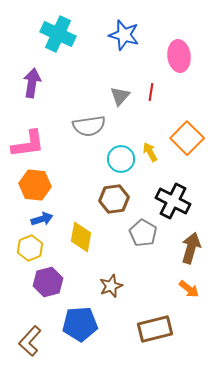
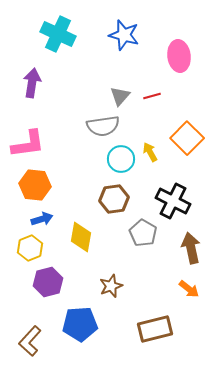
red line: moved 1 px right, 4 px down; rotated 66 degrees clockwise
gray semicircle: moved 14 px right
brown arrow: rotated 28 degrees counterclockwise
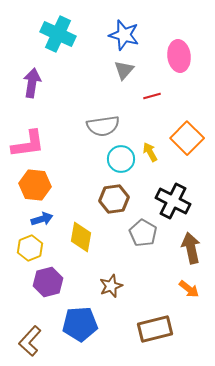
gray triangle: moved 4 px right, 26 px up
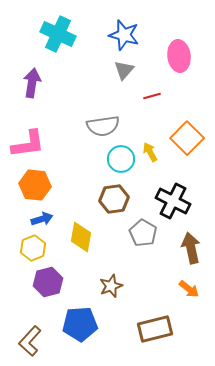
yellow hexagon: moved 3 px right
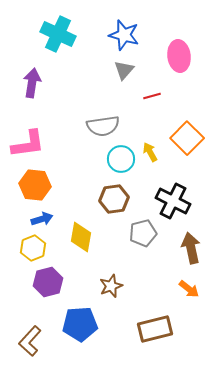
gray pentagon: rotated 28 degrees clockwise
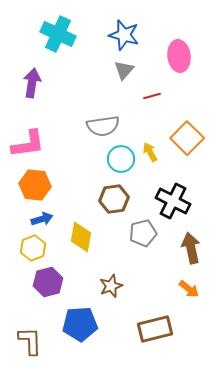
brown L-shape: rotated 136 degrees clockwise
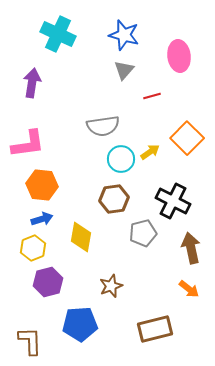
yellow arrow: rotated 84 degrees clockwise
orange hexagon: moved 7 px right
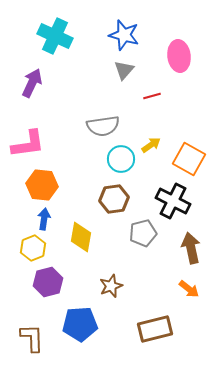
cyan cross: moved 3 px left, 2 px down
purple arrow: rotated 16 degrees clockwise
orange square: moved 2 px right, 21 px down; rotated 16 degrees counterclockwise
yellow arrow: moved 1 px right, 7 px up
blue arrow: moved 2 px right; rotated 65 degrees counterclockwise
brown L-shape: moved 2 px right, 3 px up
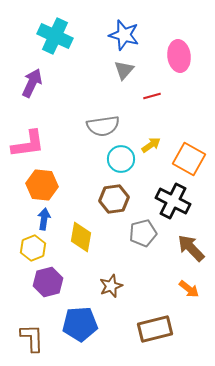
brown arrow: rotated 32 degrees counterclockwise
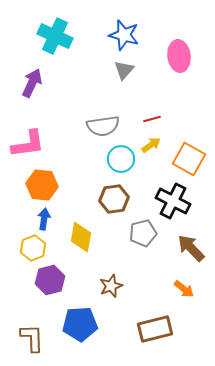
red line: moved 23 px down
purple hexagon: moved 2 px right, 2 px up
orange arrow: moved 5 px left
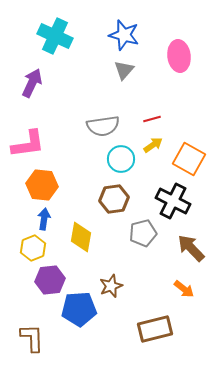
yellow arrow: moved 2 px right
purple hexagon: rotated 8 degrees clockwise
blue pentagon: moved 1 px left, 15 px up
